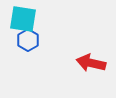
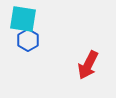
red arrow: moved 3 px left, 2 px down; rotated 76 degrees counterclockwise
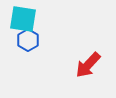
red arrow: rotated 16 degrees clockwise
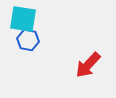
blue hexagon: rotated 20 degrees counterclockwise
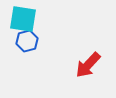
blue hexagon: moved 1 px left, 1 px down; rotated 25 degrees counterclockwise
